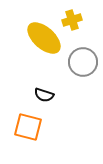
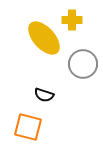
yellow cross: rotated 18 degrees clockwise
yellow ellipse: rotated 6 degrees clockwise
gray circle: moved 2 px down
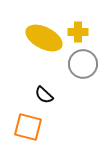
yellow cross: moved 6 px right, 12 px down
yellow ellipse: rotated 21 degrees counterclockwise
black semicircle: rotated 24 degrees clockwise
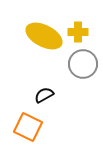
yellow ellipse: moved 2 px up
black semicircle: rotated 108 degrees clockwise
orange square: rotated 12 degrees clockwise
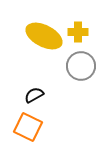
gray circle: moved 2 px left, 2 px down
black semicircle: moved 10 px left
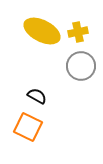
yellow cross: rotated 12 degrees counterclockwise
yellow ellipse: moved 2 px left, 5 px up
black semicircle: moved 3 px right, 1 px down; rotated 60 degrees clockwise
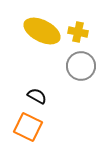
yellow cross: rotated 24 degrees clockwise
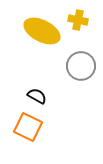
yellow cross: moved 12 px up
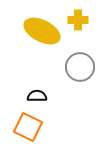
yellow cross: rotated 12 degrees counterclockwise
gray circle: moved 1 px left, 1 px down
black semicircle: rotated 30 degrees counterclockwise
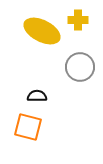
orange square: rotated 12 degrees counterclockwise
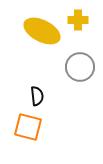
black semicircle: rotated 84 degrees clockwise
